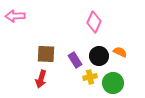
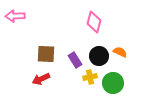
pink diamond: rotated 10 degrees counterclockwise
red arrow: rotated 48 degrees clockwise
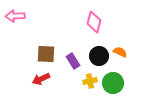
purple rectangle: moved 2 px left, 1 px down
yellow cross: moved 4 px down
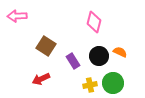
pink arrow: moved 2 px right
brown square: moved 8 px up; rotated 30 degrees clockwise
yellow cross: moved 4 px down
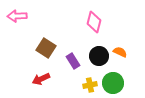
brown square: moved 2 px down
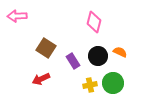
black circle: moved 1 px left
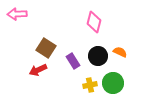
pink arrow: moved 2 px up
red arrow: moved 3 px left, 9 px up
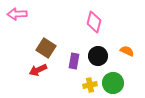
orange semicircle: moved 7 px right, 1 px up
purple rectangle: moved 1 px right; rotated 42 degrees clockwise
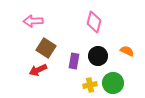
pink arrow: moved 16 px right, 7 px down
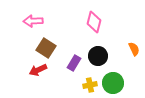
orange semicircle: moved 7 px right, 2 px up; rotated 40 degrees clockwise
purple rectangle: moved 2 px down; rotated 21 degrees clockwise
